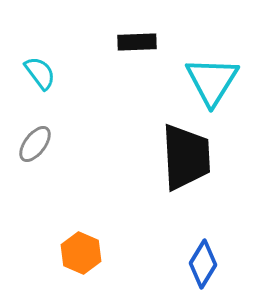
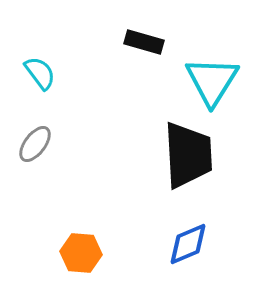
black rectangle: moved 7 px right; rotated 18 degrees clockwise
black trapezoid: moved 2 px right, 2 px up
orange hexagon: rotated 18 degrees counterclockwise
blue diamond: moved 15 px left, 20 px up; rotated 36 degrees clockwise
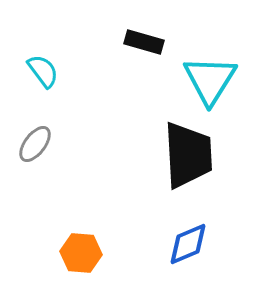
cyan semicircle: moved 3 px right, 2 px up
cyan triangle: moved 2 px left, 1 px up
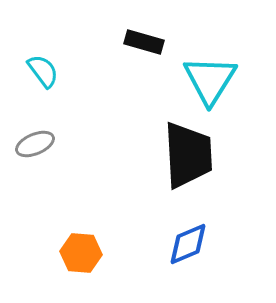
gray ellipse: rotated 30 degrees clockwise
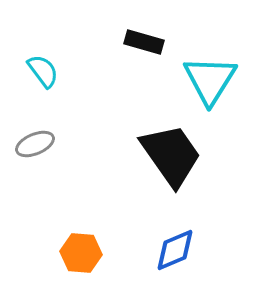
black trapezoid: moved 17 px left; rotated 32 degrees counterclockwise
blue diamond: moved 13 px left, 6 px down
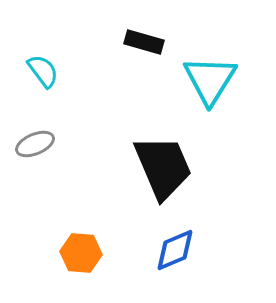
black trapezoid: moved 8 px left, 12 px down; rotated 12 degrees clockwise
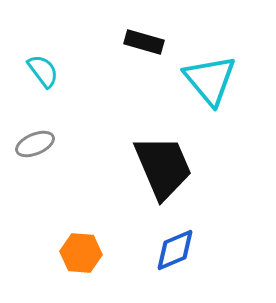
cyan triangle: rotated 12 degrees counterclockwise
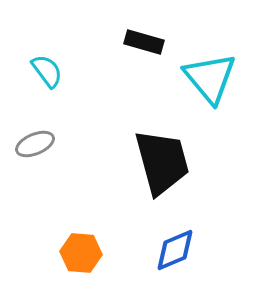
cyan semicircle: moved 4 px right
cyan triangle: moved 2 px up
black trapezoid: moved 1 px left, 5 px up; rotated 8 degrees clockwise
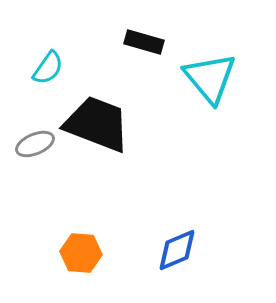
cyan semicircle: moved 1 px right, 3 px up; rotated 72 degrees clockwise
black trapezoid: moved 65 px left, 38 px up; rotated 54 degrees counterclockwise
blue diamond: moved 2 px right
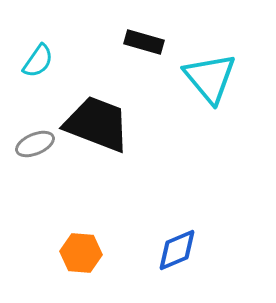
cyan semicircle: moved 10 px left, 7 px up
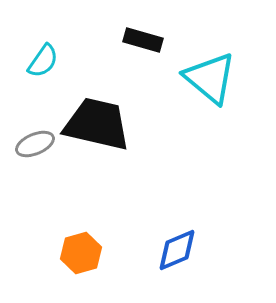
black rectangle: moved 1 px left, 2 px up
cyan semicircle: moved 5 px right
cyan triangle: rotated 10 degrees counterclockwise
black trapezoid: rotated 8 degrees counterclockwise
orange hexagon: rotated 21 degrees counterclockwise
